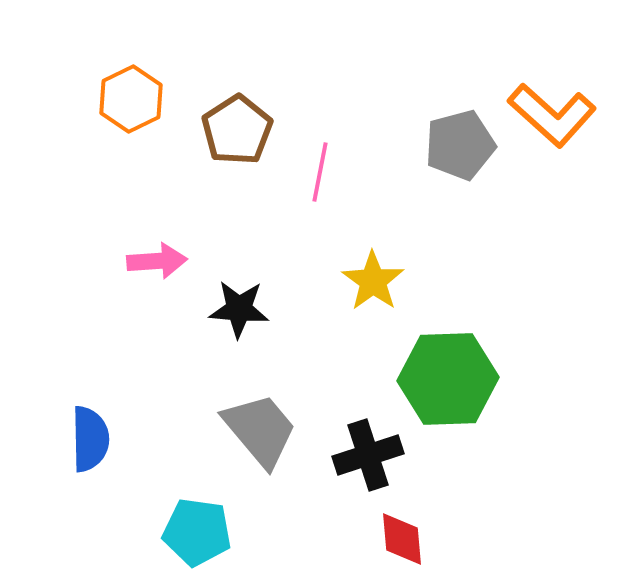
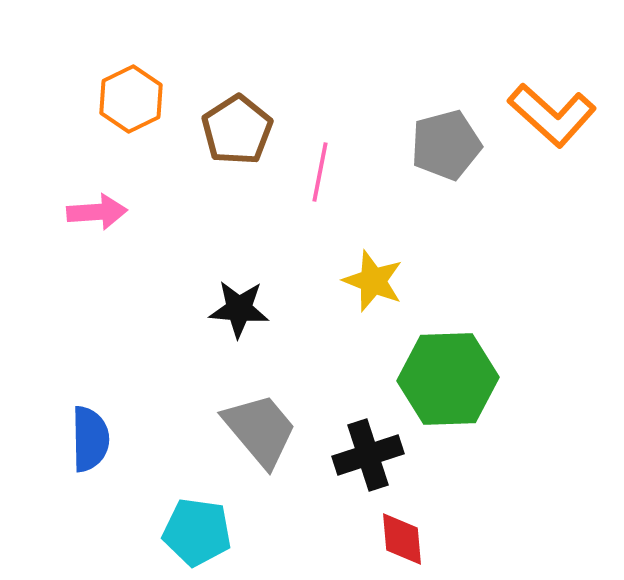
gray pentagon: moved 14 px left
pink arrow: moved 60 px left, 49 px up
yellow star: rotated 14 degrees counterclockwise
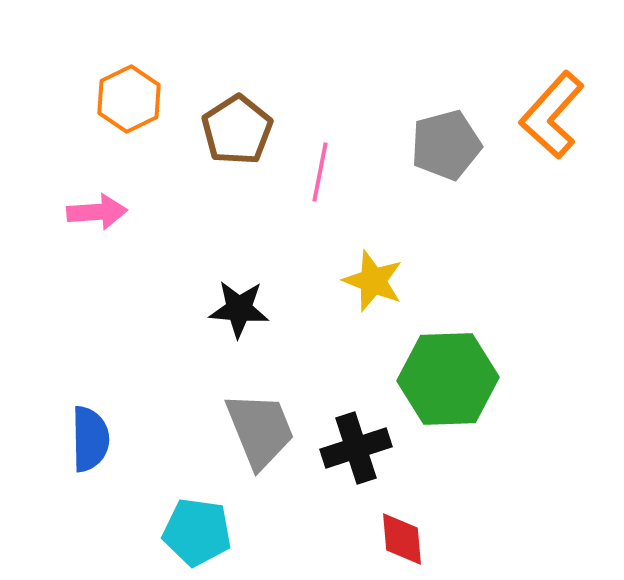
orange hexagon: moved 2 px left
orange L-shape: rotated 90 degrees clockwise
gray trapezoid: rotated 18 degrees clockwise
black cross: moved 12 px left, 7 px up
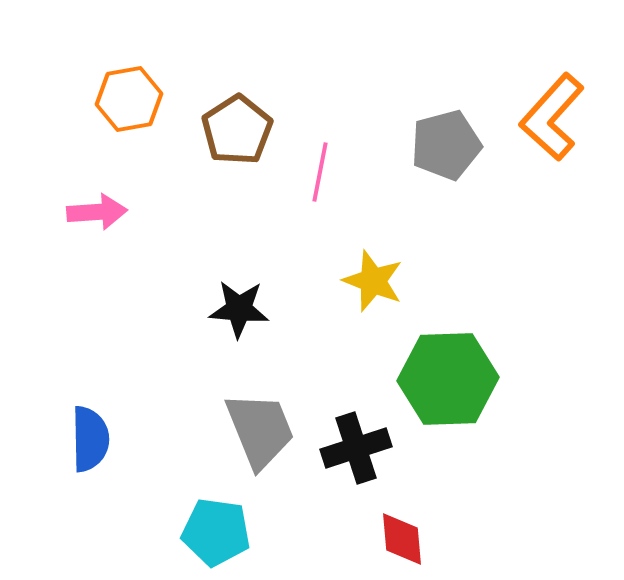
orange hexagon: rotated 16 degrees clockwise
orange L-shape: moved 2 px down
cyan pentagon: moved 19 px right
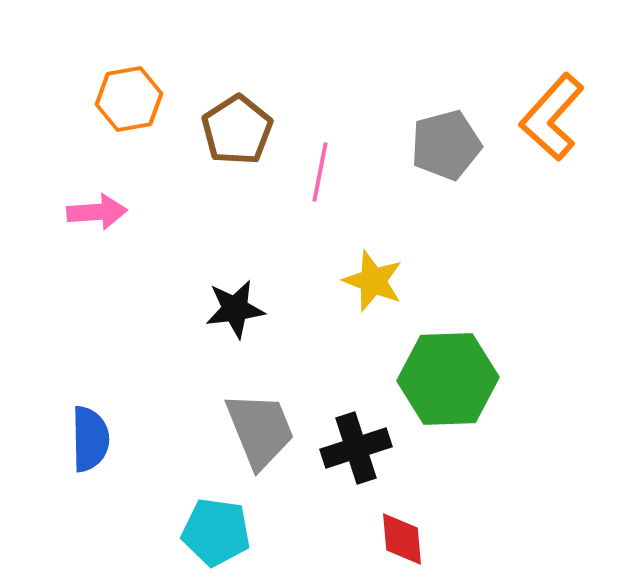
black star: moved 4 px left; rotated 12 degrees counterclockwise
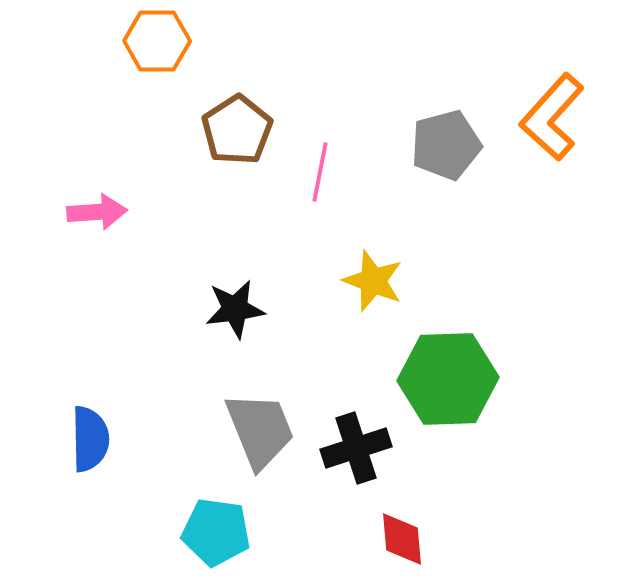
orange hexagon: moved 28 px right, 58 px up; rotated 10 degrees clockwise
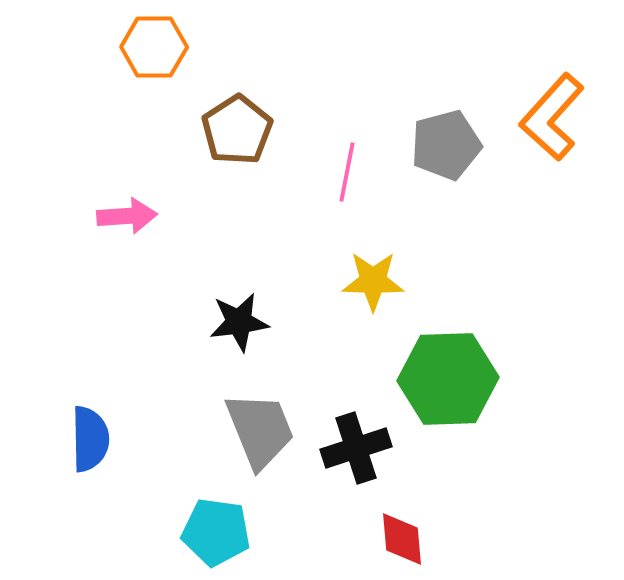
orange hexagon: moved 3 px left, 6 px down
pink line: moved 27 px right
pink arrow: moved 30 px right, 4 px down
yellow star: rotated 20 degrees counterclockwise
black star: moved 4 px right, 13 px down
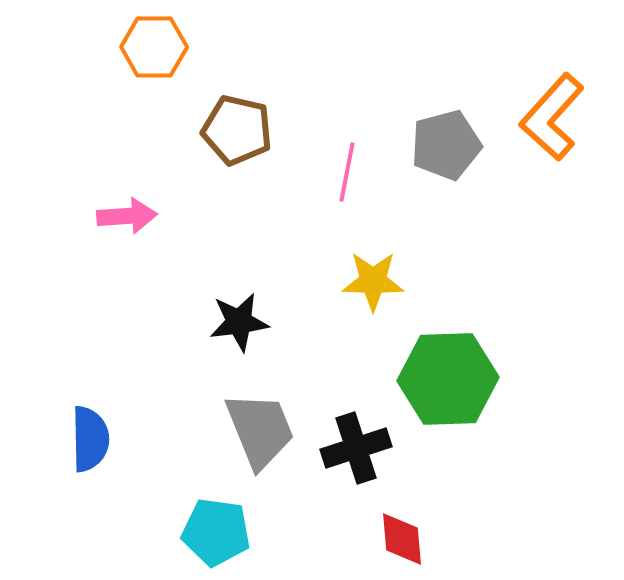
brown pentagon: rotated 26 degrees counterclockwise
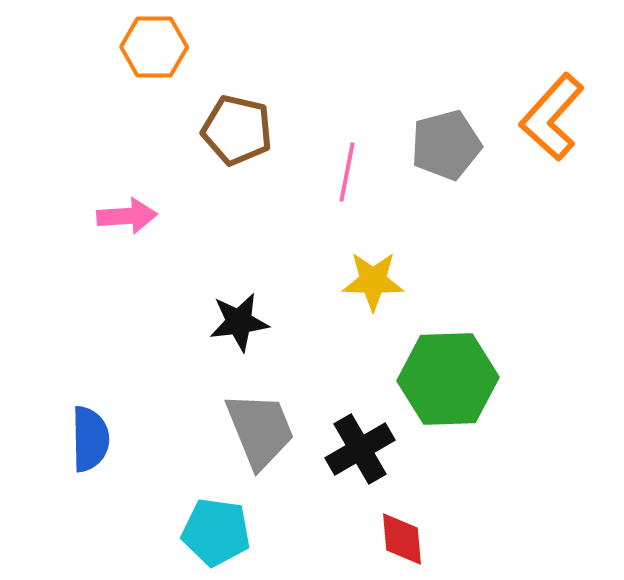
black cross: moved 4 px right, 1 px down; rotated 12 degrees counterclockwise
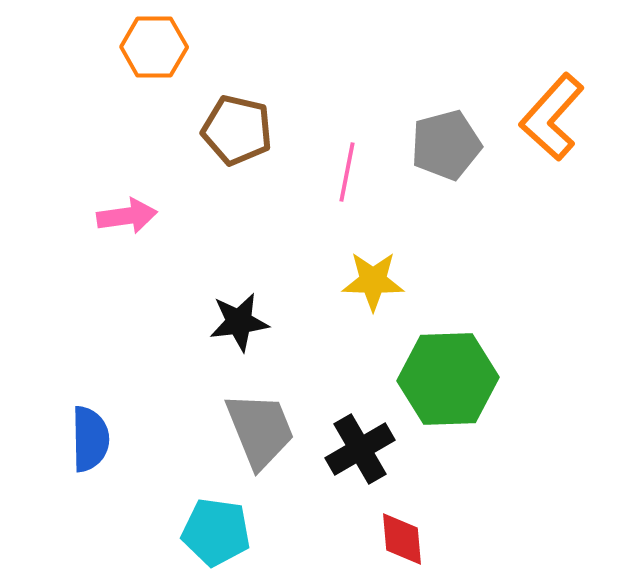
pink arrow: rotated 4 degrees counterclockwise
